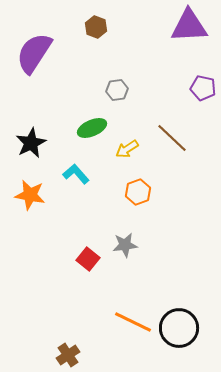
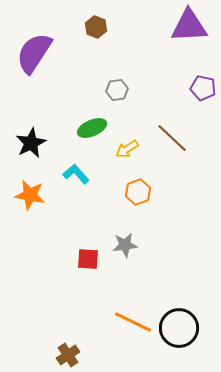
red square: rotated 35 degrees counterclockwise
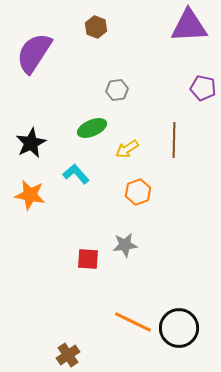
brown line: moved 2 px right, 2 px down; rotated 48 degrees clockwise
